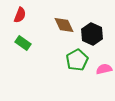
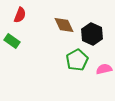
green rectangle: moved 11 px left, 2 px up
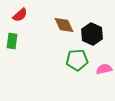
red semicircle: rotated 28 degrees clockwise
green rectangle: rotated 63 degrees clockwise
green pentagon: rotated 25 degrees clockwise
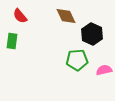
red semicircle: moved 1 px down; rotated 91 degrees clockwise
brown diamond: moved 2 px right, 9 px up
pink semicircle: moved 1 px down
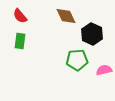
green rectangle: moved 8 px right
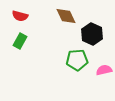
red semicircle: rotated 35 degrees counterclockwise
green rectangle: rotated 21 degrees clockwise
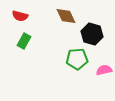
black hexagon: rotated 10 degrees counterclockwise
green rectangle: moved 4 px right
green pentagon: moved 1 px up
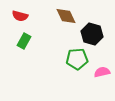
pink semicircle: moved 2 px left, 2 px down
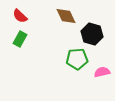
red semicircle: rotated 28 degrees clockwise
green rectangle: moved 4 px left, 2 px up
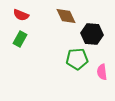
red semicircle: moved 1 px right, 1 px up; rotated 21 degrees counterclockwise
black hexagon: rotated 10 degrees counterclockwise
pink semicircle: rotated 84 degrees counterclockwise
